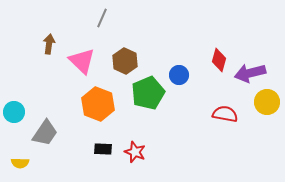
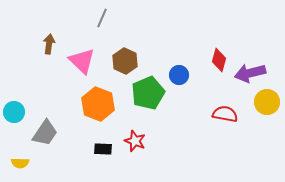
red star: moved 11 px up
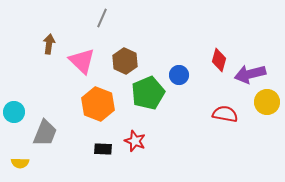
purple arrow: moved 1 px down
gray trapezoid: rotated 12 degrees counterclockwise
